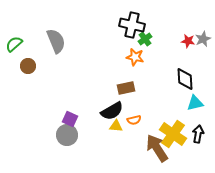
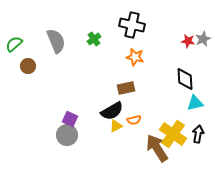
green cross: moved 51 px left
yellow triangle: rotated 32 degrees counterclockwise
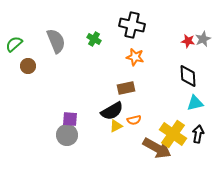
green cross: rotated 24 degrees counterclockwise
black diamond: moved 3 px right, 3 px up
purple square: rotated 21 degrees counterclockwise
brown arrow: rotated 152 degrees clockwise
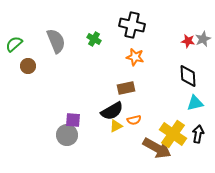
purple square: moved 3 px right, 1 px down
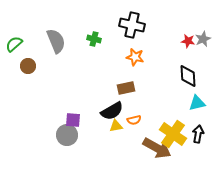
green cross: rotated 16 degrees counterclockwise
cyan triangle: moved 2 px right
yellow triangle: rotated 16 degrees clockwise
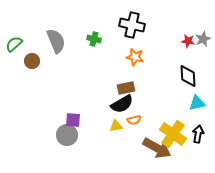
brown circle: moved 4 px right, 5 px up
black semicircle: moved 10 px right, 7 px up
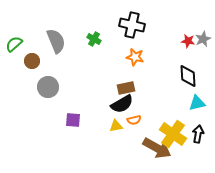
green cross: rotated 16 degrees clockwise
gray circle: moved 19 px left, 48 px up
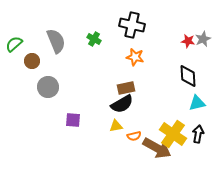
orange semicircle: moved 16 px down
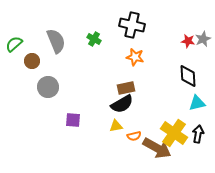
yellow cross: moved 1 px right, 1 px up
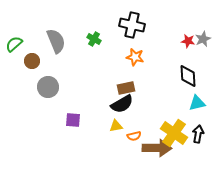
brown arrow: rotated 28 degrees counterclockwise
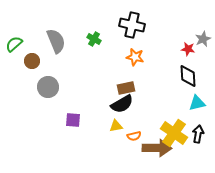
red star: moved 8 px down
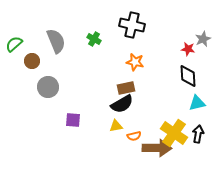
orange star: moved 5 px down
